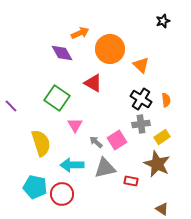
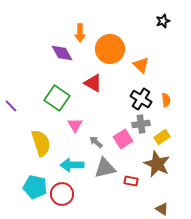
orange arrow: rotated 114 degrees clockwise
pink square: moved 6 px right, 1 px up
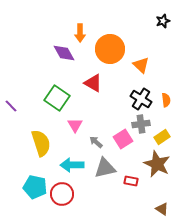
purple diamond: moved 2 px right
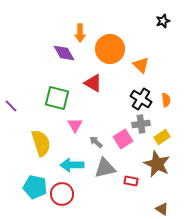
green square: rotated 20 degrees counterclockwise
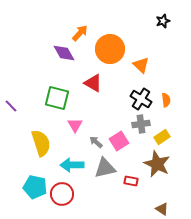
orange arrow: rotated 138 degrees counterclockwise
pink square: moved 4 px left, 2 px down
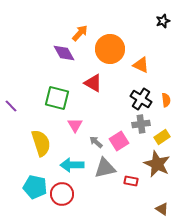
orange triangle: rotated 18 degrees counterclockwise
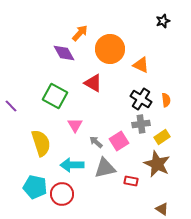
green square: moved 2 px left, 2 px up; rotated 15 degrees clockwise
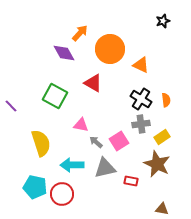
pink triangle: moved 6 px right; rotated 49 degrees counterclockwise
brown triangle: rotated 24 degrees counterclockwise
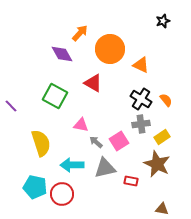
purple diamond: moved 2 px left, 1 px down
orange semicircle: rotated 32 degrees counterclockwise
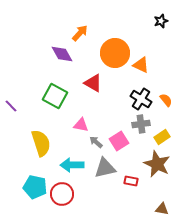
black star: moved 2 px left
orange circle: moved 5 px right, 4 px down
